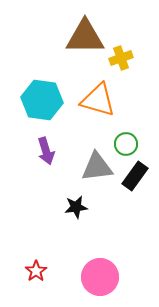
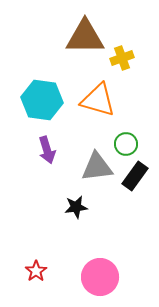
yellow cross: moved 1 px right
purple arrow: moved 1 px right, 1 px up
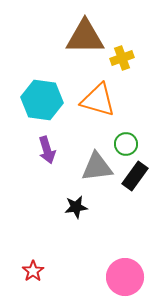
red star: moved 3 px left
pink circle: moved 25 px right
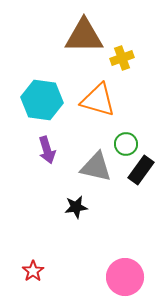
brown triangle: moved 1 px left, 1 px up
gray triangle: moved 1 px left; rotated 20 degrees clockwise
black rectangle: moved 6 px right, 6 px up
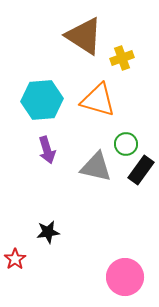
brown triangle: rotated 33 degrees clockwise
cyan hexagon: rotated 12 degrees counterclockwise
black star: moved 28 px left, 25 px down
red star: moved 18 px left, 12 px up
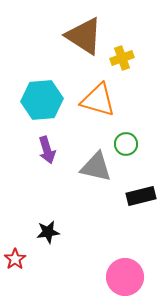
black rectangle: moved 26 px down; rotated 40 degrees clockwise
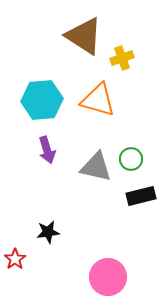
green circle: moved 5 px right, 15 px down
pink circle: moved 17 px left
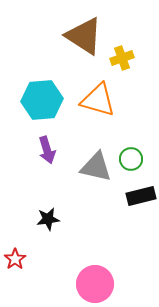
black star: moved 13 px up
pink circle: moved 13 px left, 7 px down
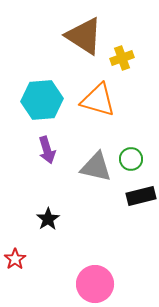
black star: rotated 25 degrees counterclockwise
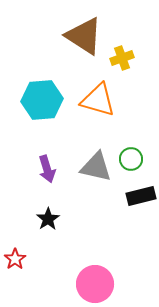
purple arrow: moved 19 px down
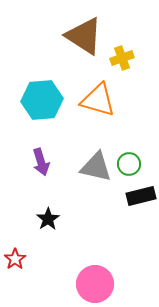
green circle: moved 2 px left, 5 px down
purple arrow: moved 6 px left, 7 px up
